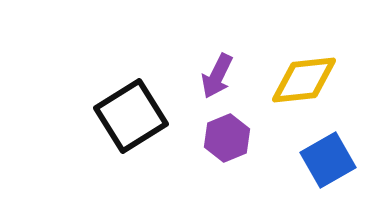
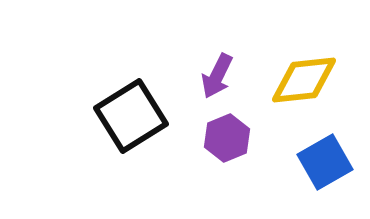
blue square: moved 3 px left, 2 px down
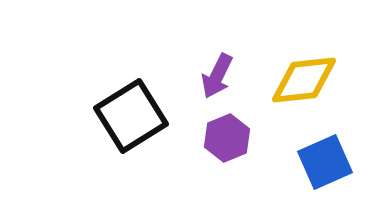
blue square: rotated 6 degrees clockwise
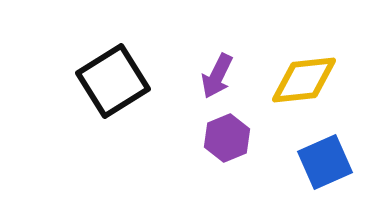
black square: moved 18 px left, 35 px up
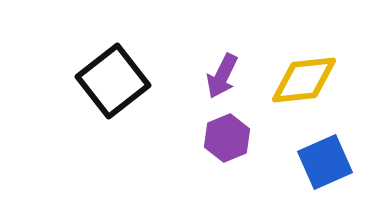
purple arrow: moved 5 px right
black square: rotated 6 degrees counterclockwise
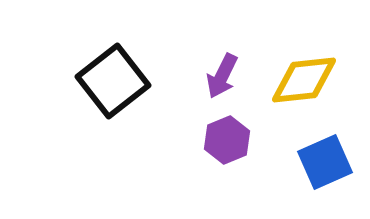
purple hexagon: moved 2 px down
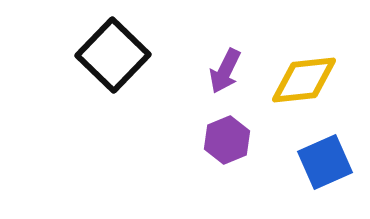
purple arrow: moved 3 px right, 5 px up
black square: moved 26 px up; rotated 8 degrees counterclockwise
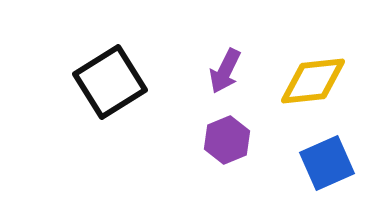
black square: moved 3 px left, 27 px down; rotated 14 degrees clockwise
yellow diamond: moved 9 px right, 1 px down
blue square: moved 2 px right, 1 px down
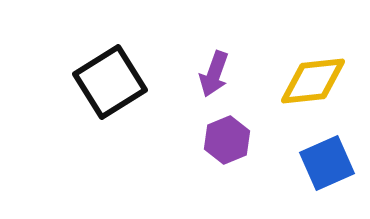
purple arrow: moved 11 px left, 3 px down; rotated 6 degrees counterclockwise
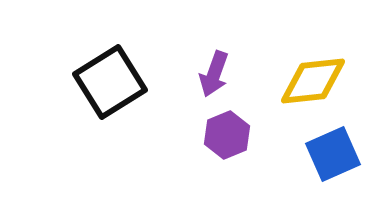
purple hexagon: moved 5 px up
blue square: moved 6 px right, 9 px up
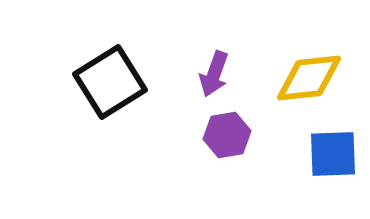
yellow diamond: moved 4 px left, 3 px up
purple hexagon: rotated 12 degrees clockwise
blue square: rotated 22 degrees clockwise
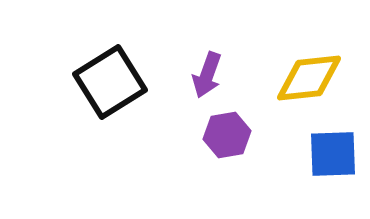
purple arrow: moved 7 px left, 1 px down
